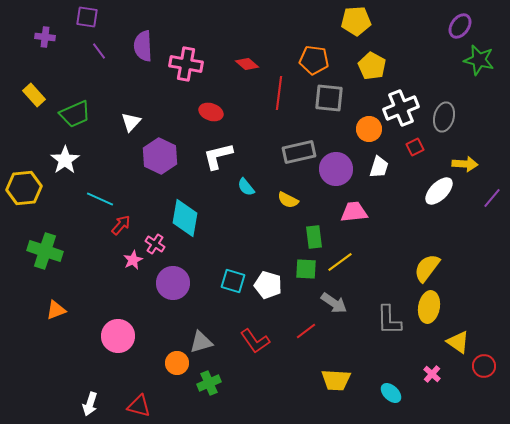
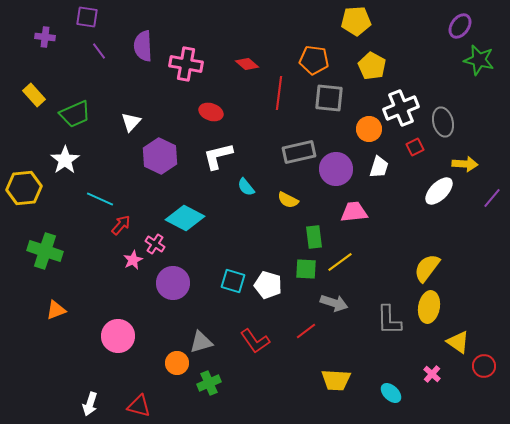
gray ellipse at (444, 117): moved 1 px left, 5 px down; rotated 28 degrees counterclockwise
cyan diamond at (185, 218): rotated 72 degrees counterclockwise
gray arrow at (334, 303): rotated 16 degrees counterclockwise
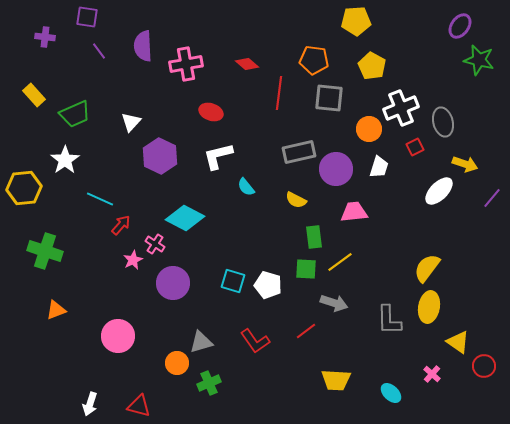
pink cross at (186, 64): rotated 20 degrees counterclockwise
yellow arrow at (465, 164): rotated 15 degrees clockwise
yellow semicircle at (288, 200): moved 8 px right
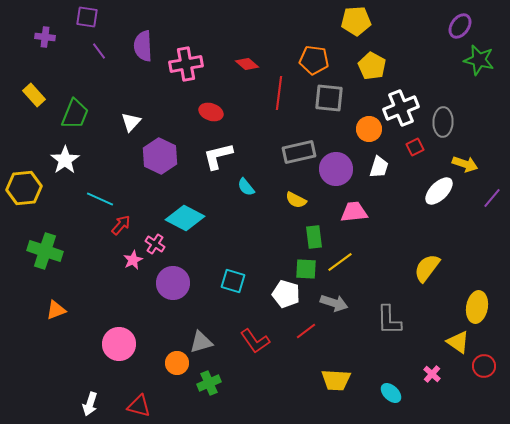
green trapezoid at (75, 114): rotated 44 degrees counterclockwise
gray ellipse at (443, 122): rotated 16 degrees clockwise
white pentagon at (268, 285): moved 18 px right, 9 px down
yellow ellipse at (429, 307): moved 48 px right
pink circle at (118, 336): moved 1 px right, 8 px down
